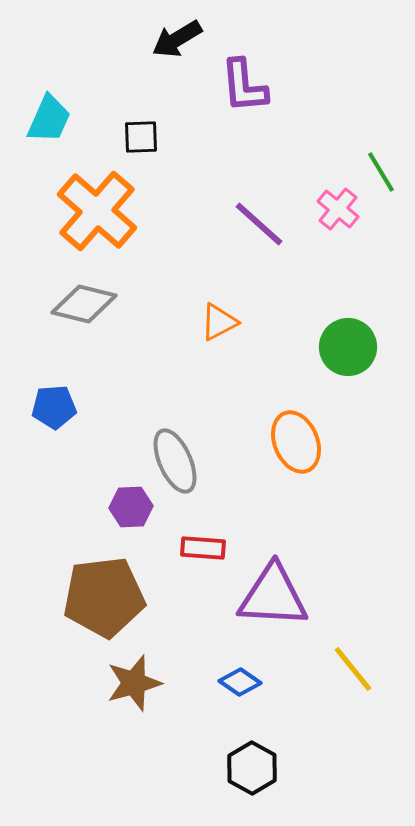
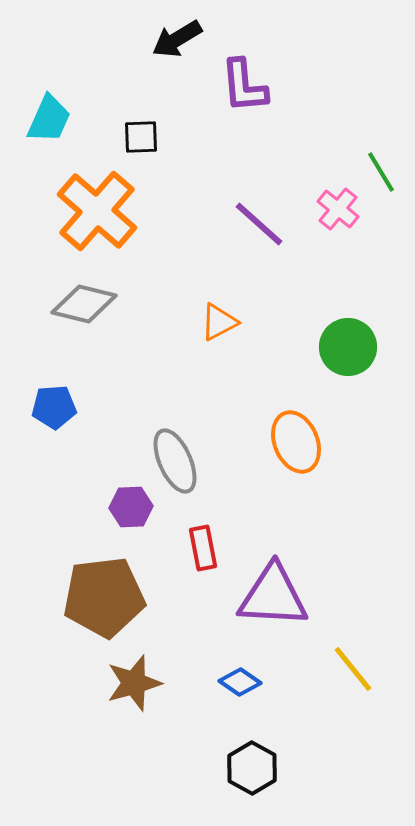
red rectangle: rotated 75 degrees clockwise
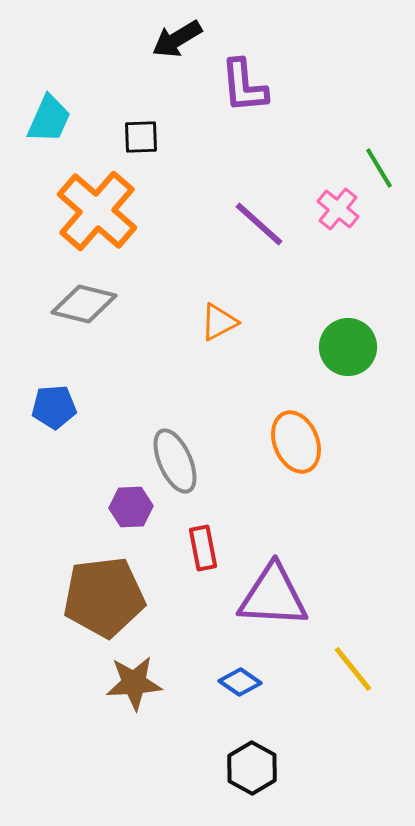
green line: moved 2 px left, 4 px up
brown star: rotated 12 degrees clockwise
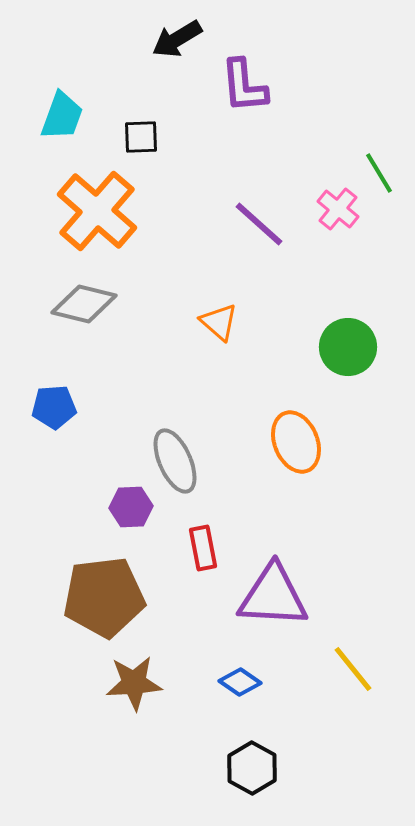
cyan trapezoid: moved 13 px right, 3 px up; rotated 4 degrees counterclockwise
green line: moved 5 px down
orange triangle: rotated 51 degrees counterclockwise
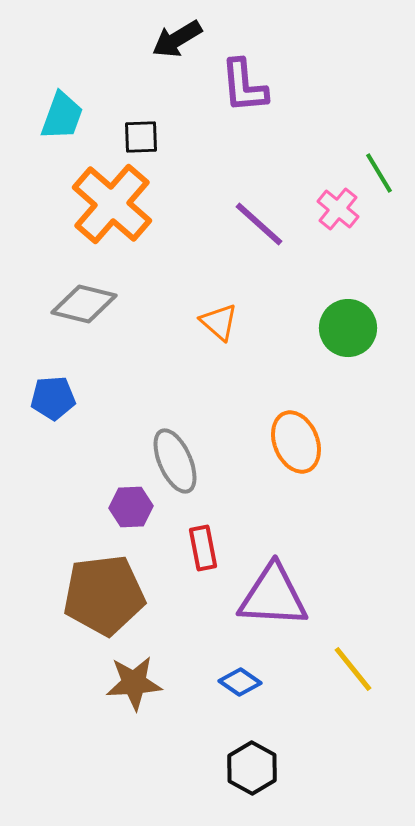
orange cross: moved 15 px right, 7 px up
green circle: moved 19 px up
blue pentagon: moved 1 px left, 9 px up
brown pentagon: moved 2 px up
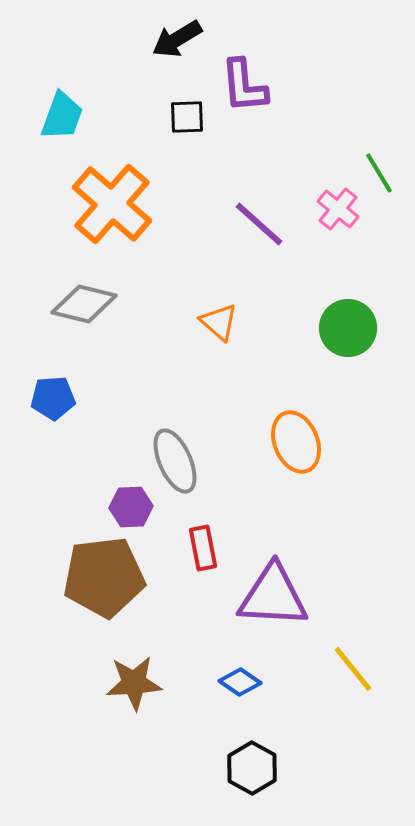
black square: moved 46 px right, 20 px up
brown pentagon: moved 18 px up
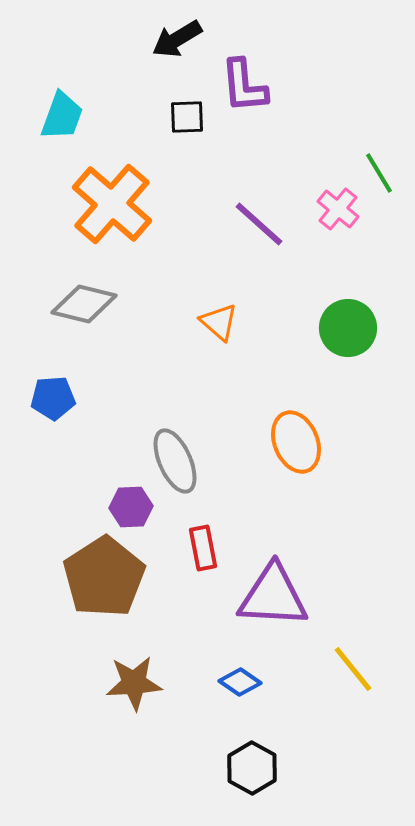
brown pentagon: rotated 26 degrees counterclockwise
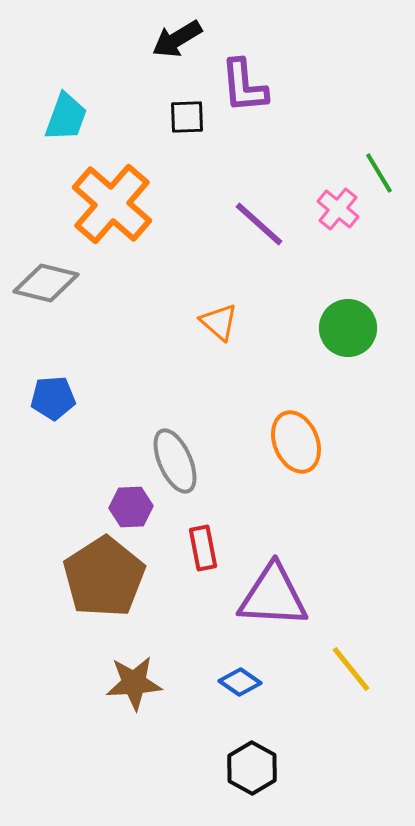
cyan trapezoid: moved 4 px right, 1 px down
gray diamond: moved 38 px left, 21 px up
yellow line: moved 2 px left
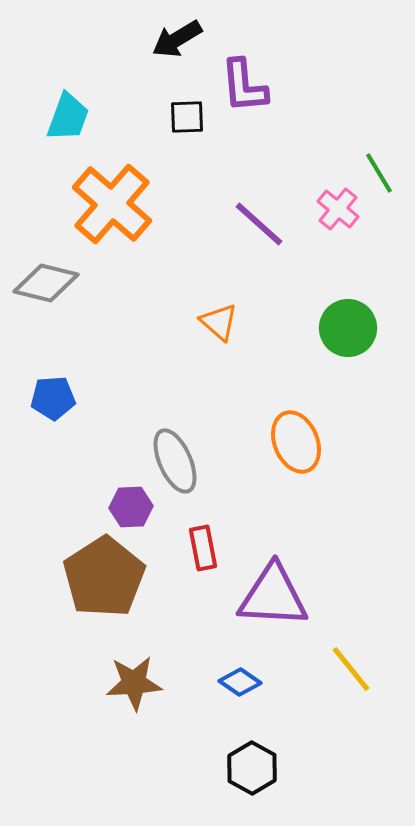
cyan trapezoid: moved 2 px right
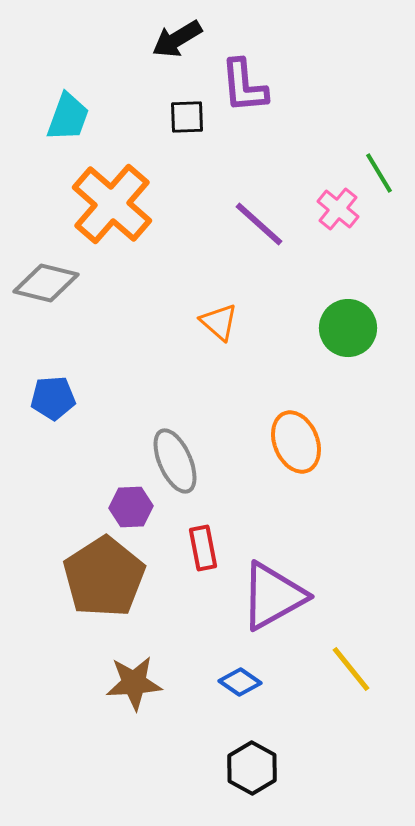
purple triangle: rotated 32 degrees counterclockwise
